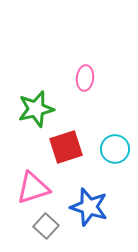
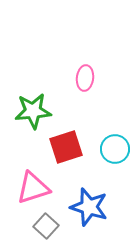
green star: moved 3 px left, 2 px down; rotated 9 degrees clockwise
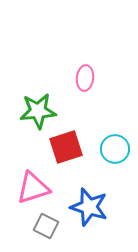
green star: moved 5 px right
gray square: rotated 15 degrees counterclockwise
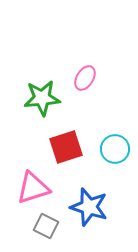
pink ellipse: rotated 25 degrees clockwise
green star: moved 4 px right, 13 px up
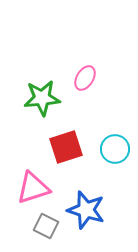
blue star: moved 3 px left, 3 px down
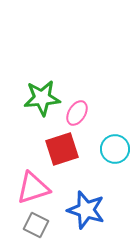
pink ellipse: moved 8 px left, 35 px down
red square: moved 4 px left, 2 px down
gray square: moved 10 px left, 1 px up
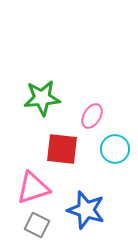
pink ellipse: moved 15 px right, 3 px down
red square: rotated 24 degrees clockwise
gray square: moved 1 px right
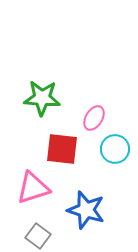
green star: rotated 9 degrees clockwise
pink ellipse: moved 2 px right, 2 px down
gray square: moved 1 px right, 11 px down; rotated 10 degrees clockwise
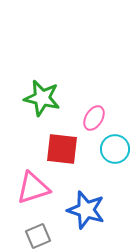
green star: rotated 9 degrees clockwise
gray square: rotated 30 degrees clockwise
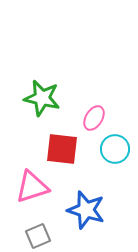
pink triangle: moved 1 px left, 1 px up
